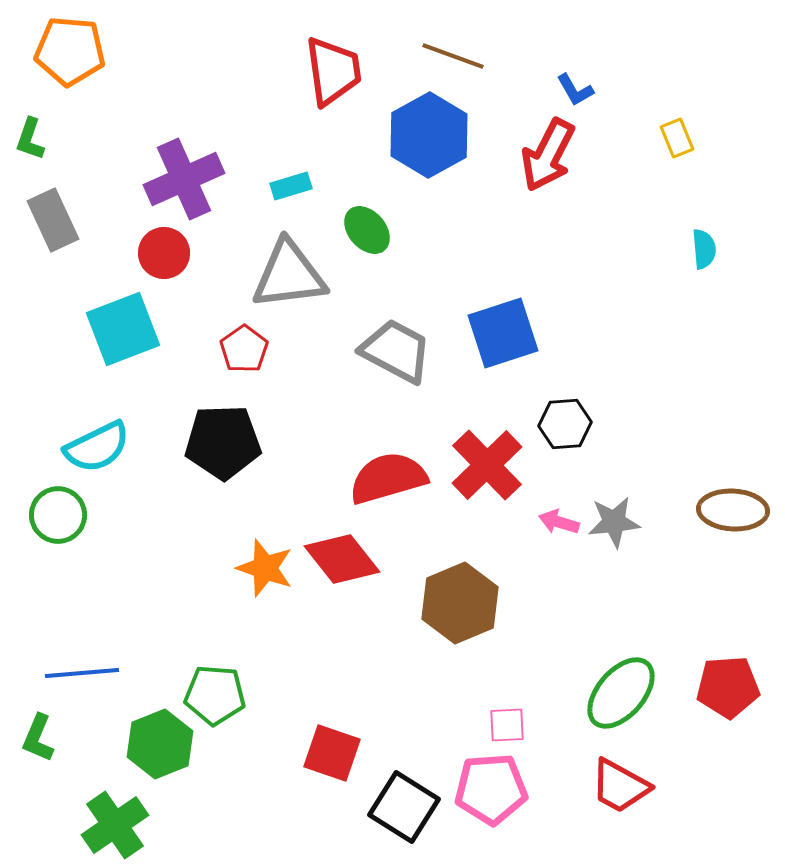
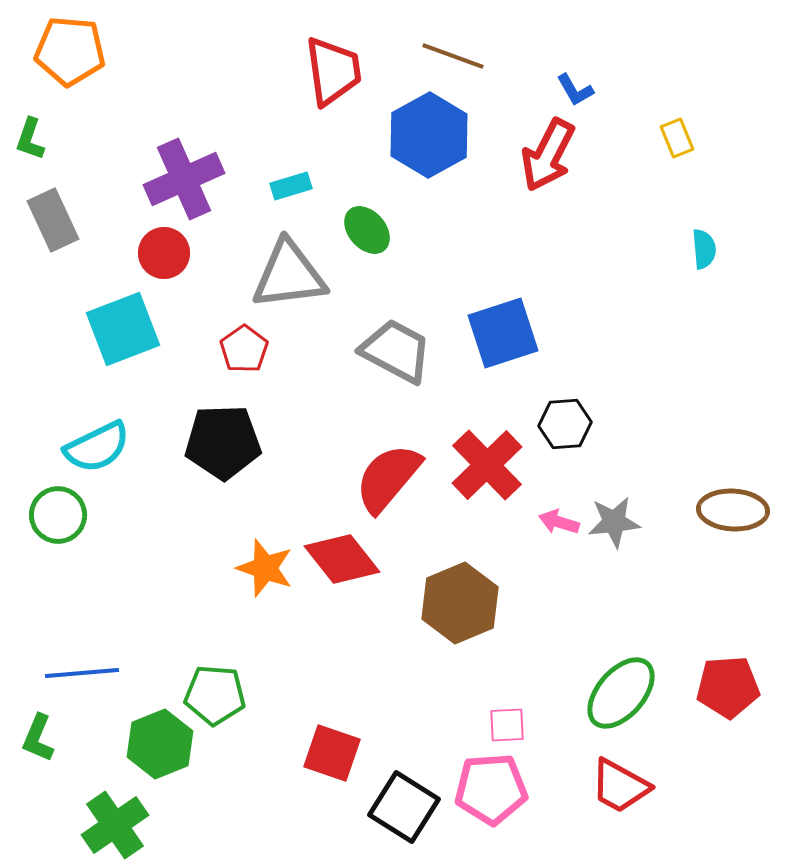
red semicircle at (388, 478): rotated 34 degrees counterclockwise
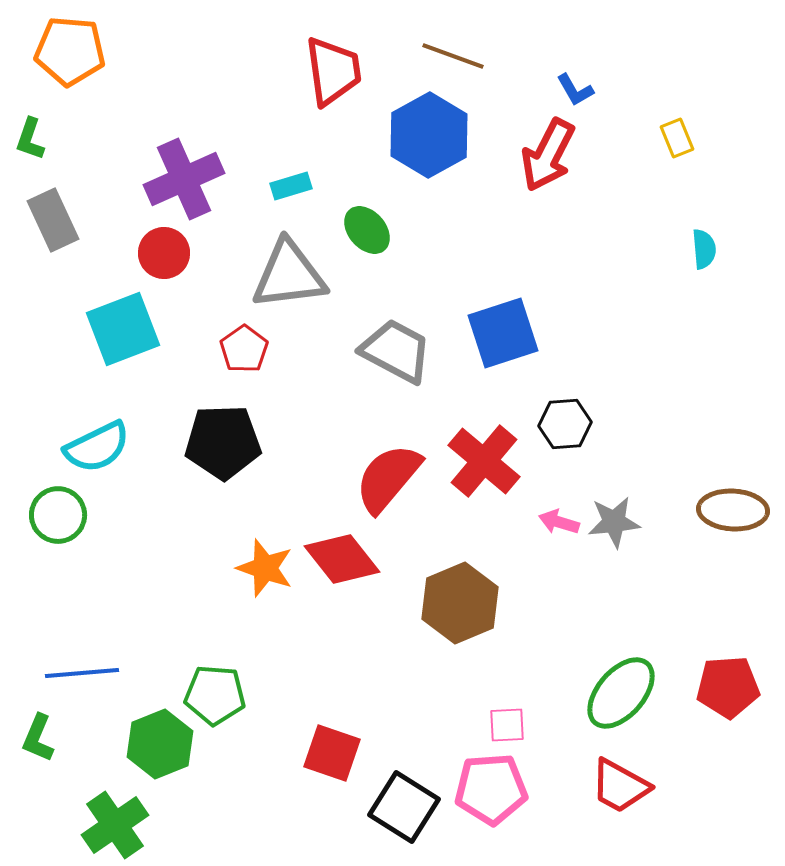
red cross at (487, 465): moved 3 px left, 4 px up; rotated 6 degrees counterclockwise
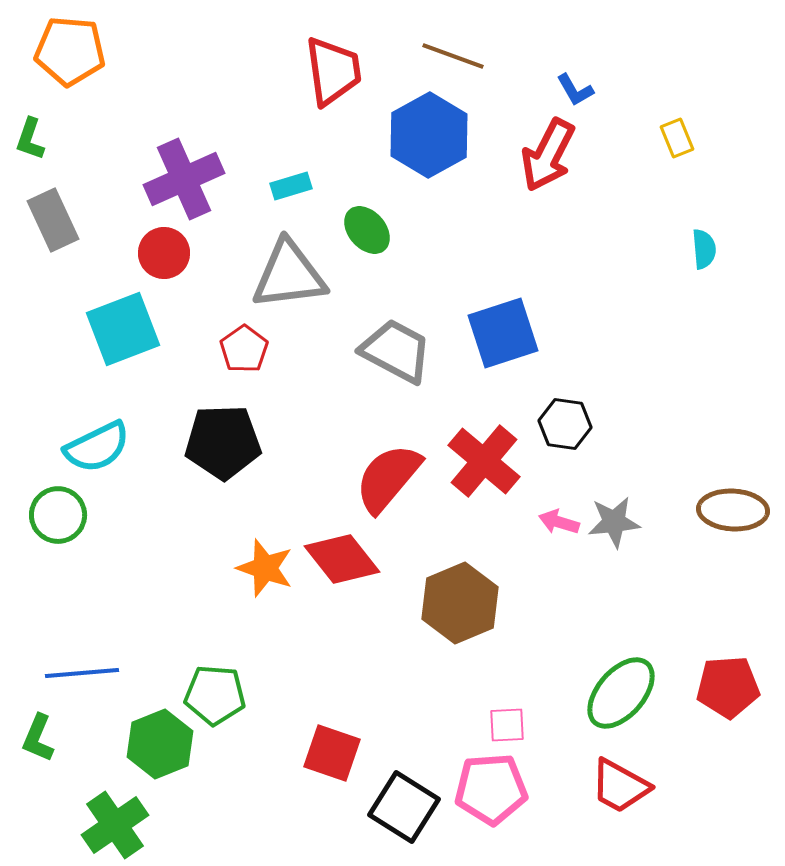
black hexagon at (565, 424): rotated 12 degrees clockwise
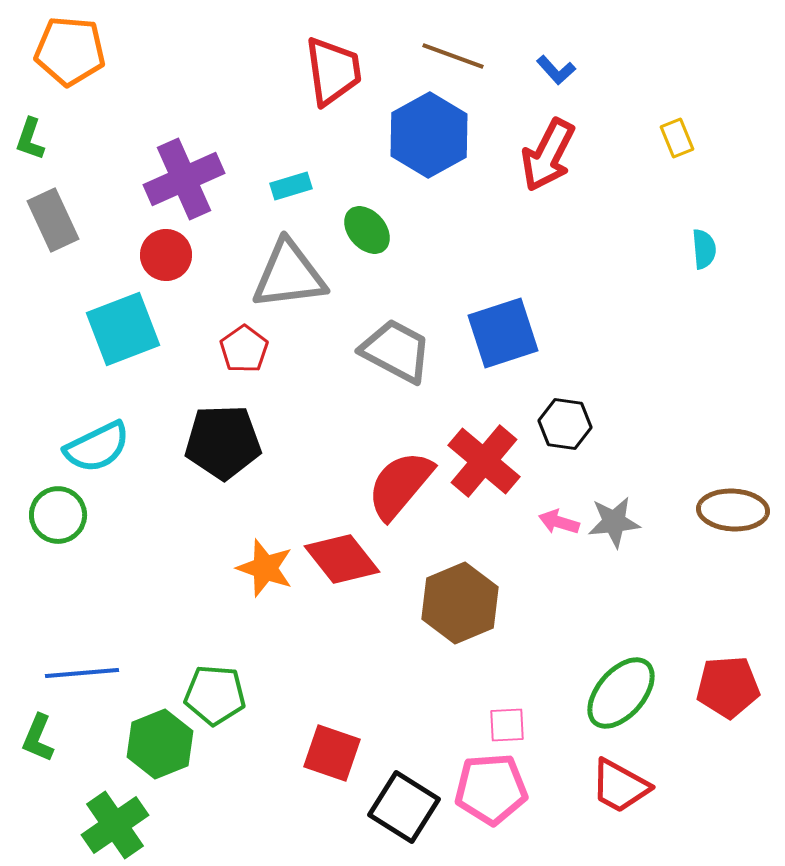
blue L-shape at (575, 90): moved 19 px left, 20 px up; rotated 12 degrees counterclockwise
red circle at (164, 253): moved 2 px right, 2 px down
red semicircle at (388, 478): moved 12 px right, 7 px down
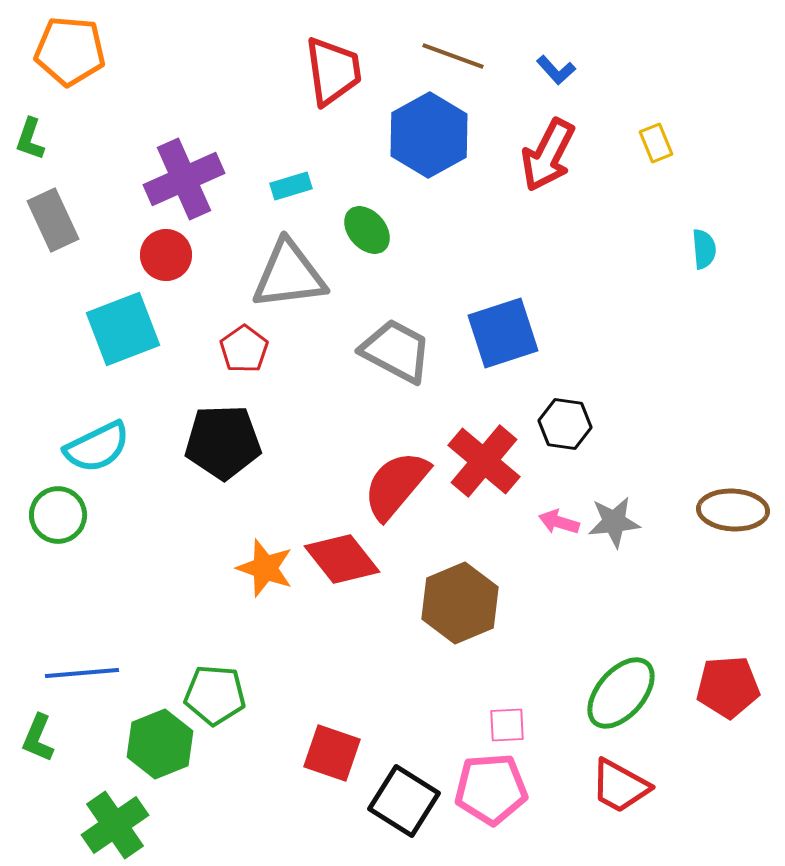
yellow rectangle at (677, 138): moved 21 px left, 5 px down
red semicircle at (400, 485): moved 4 px left
black square at (404, 807): moved 6 px up
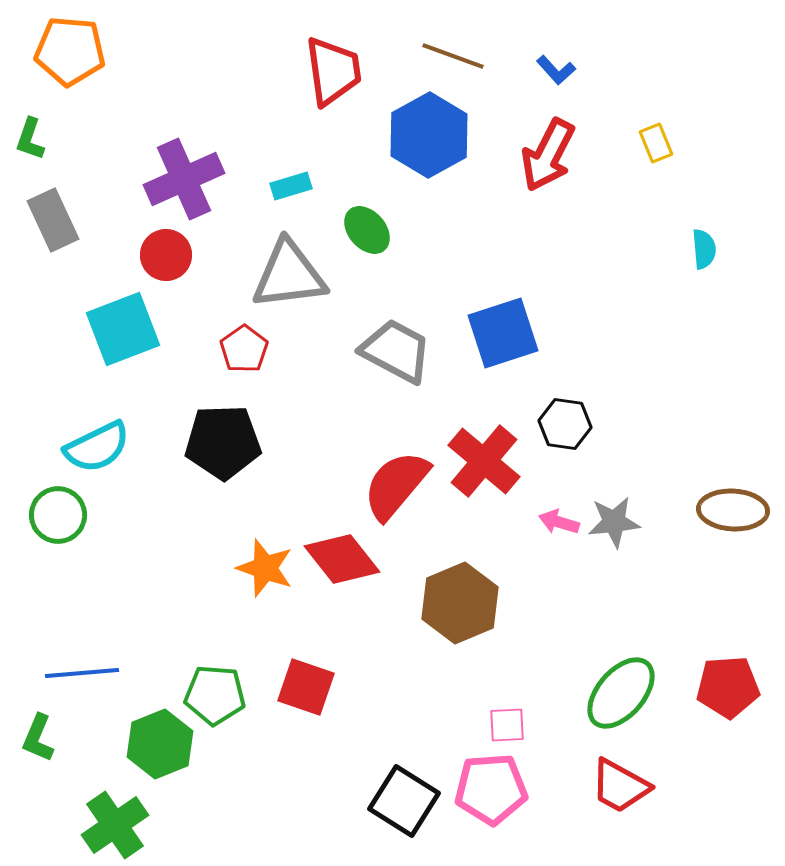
red square at (332, 753): moved 26 px left, 66 px up
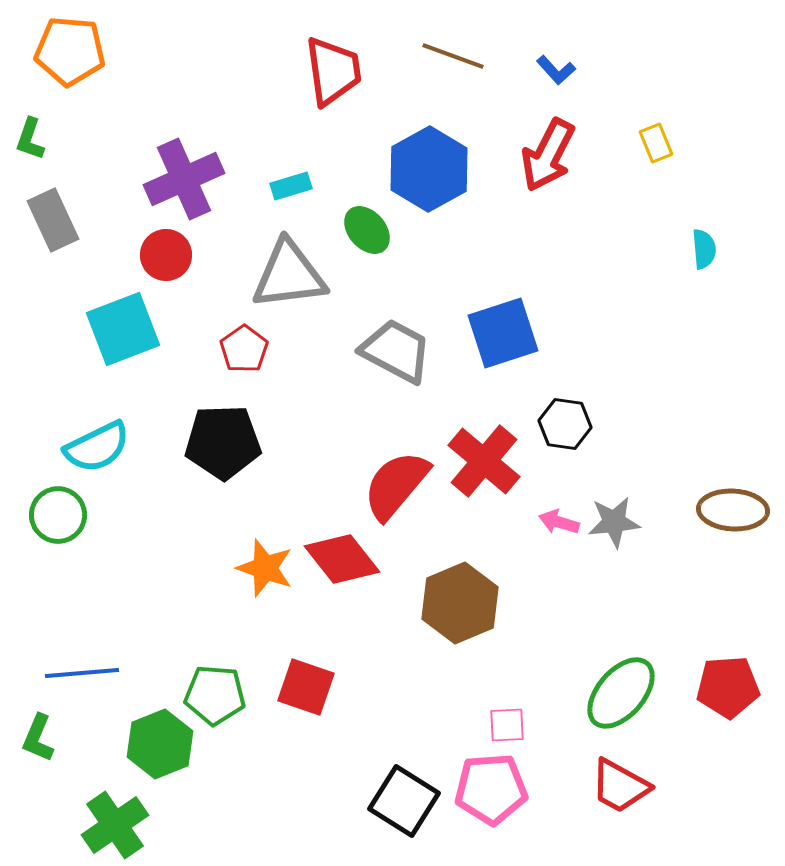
blue hexagon at (429, 135): moved 34 px down
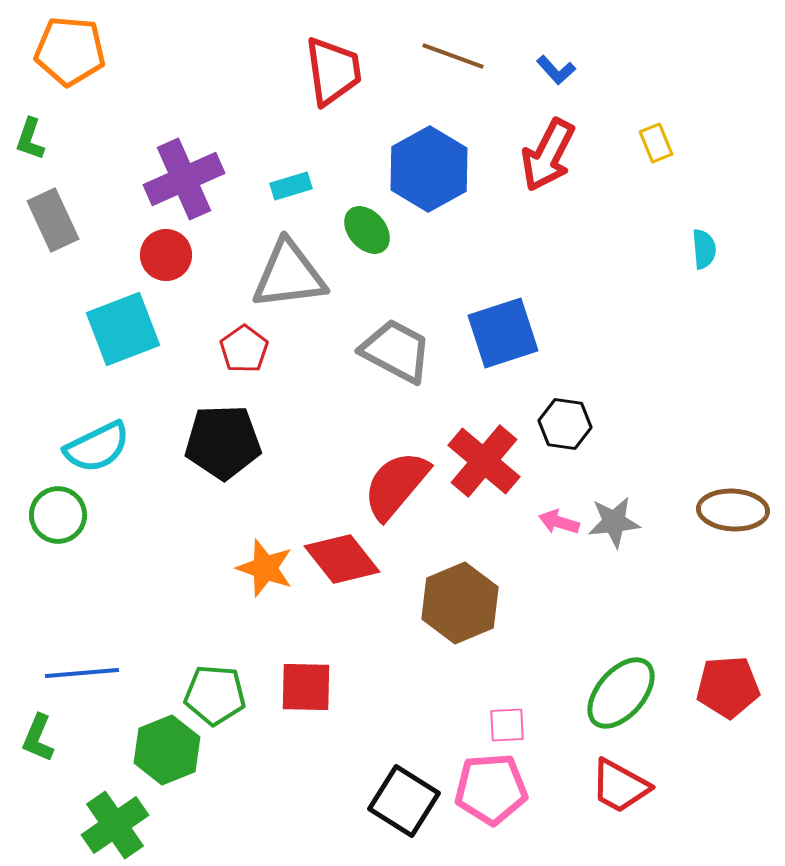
red square at (306, 687): rotated 18 degrees counterclockwise
green hexagon at (160, 744): moved 7 px right, 6 px down
